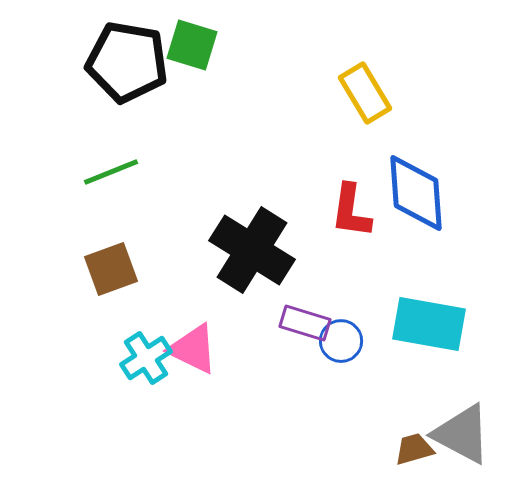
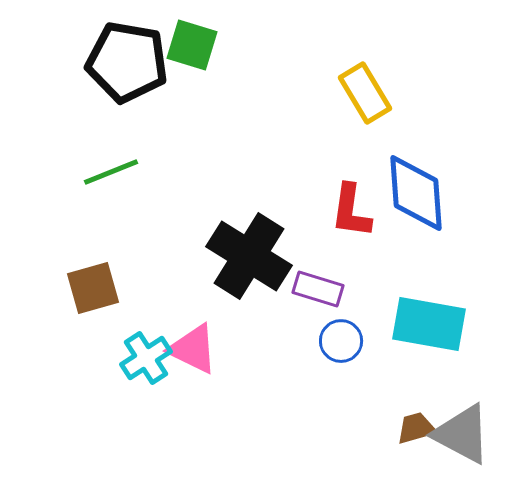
black cross: moved 3 px left, 6 px down
brown square: moved 18 px left, 19 px down; rotated 4 degrees clockwise
purple rectangle: moved 13 px right, 34 px up
brown trapezoid: moved 2 px right, 21 px up
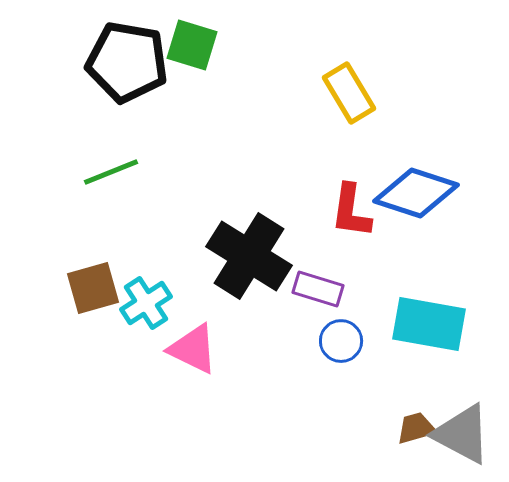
yellow rectangle: moved 16 px left
blue diamond: rotated 68 degrees counterclockwise
cyan cross: moved 55 px up
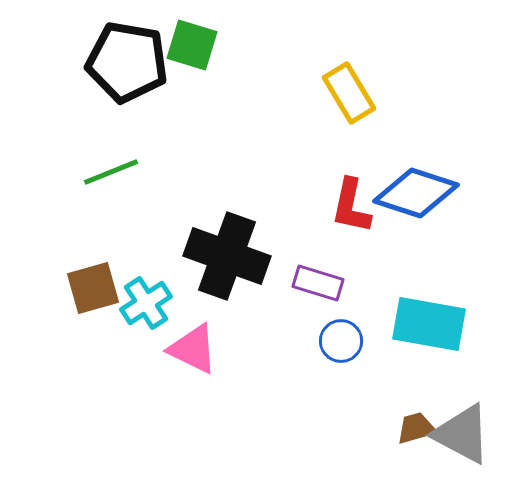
red L-shape: moved 5 px up; rotated 4 degrees clockwise
black cross: moved 22 px left; rotated 12 degrees counterclockwise
purple rectangle: moved 6 px up
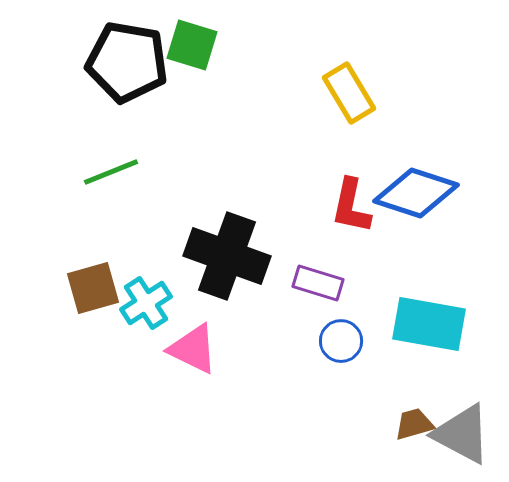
brown trapezoid: moved 2 px left, 4 px up
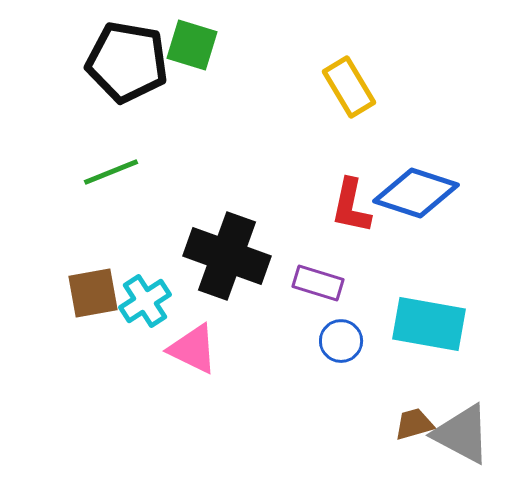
yellow rectangle: moved 6 px up
brown square: moved 5 px down; rotated 6 degrees clockwise
cyan cross: moved 1 px left, 2 px up
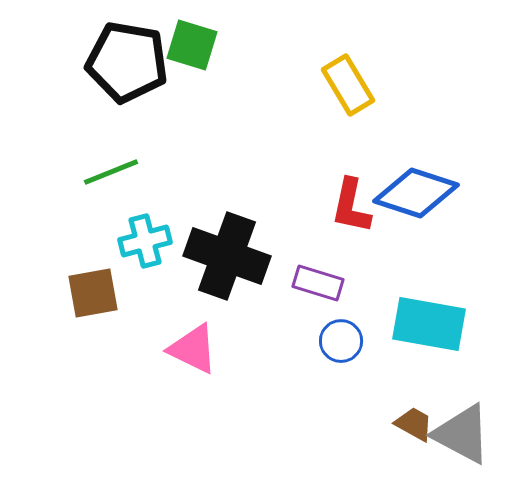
yellow rectangle: moved 1 px left, 2 px up
cyan cross: moved 60 px up; rotated 18 degrees clockwise
brown trapezoid: rotated 45 degrees clockwise
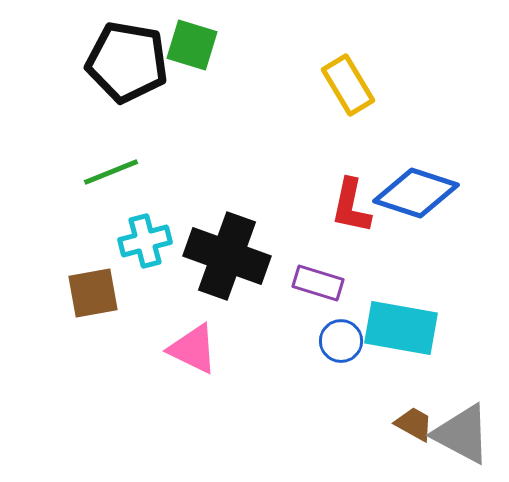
cyan rectangle: moved 28 px left, 4 px down
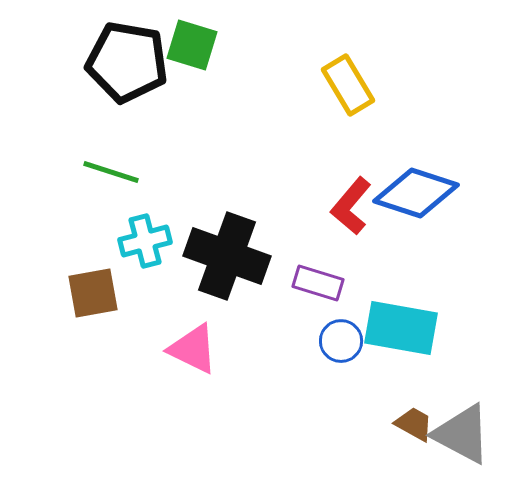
green line: rotated 40 degrees clockwise
red L-shape: rotated 28 degrees clockwise
